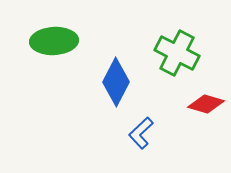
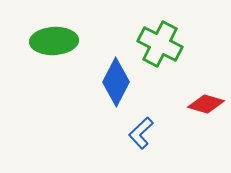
green cross: moved 17 px left, 9 px up
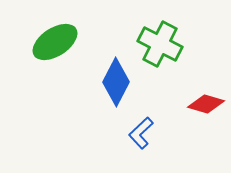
green ellipse: moved 1 px right, 1 px down; rotated 30 degrees counterclockwise
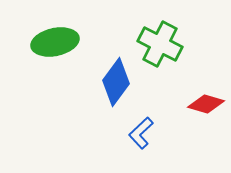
green ellipse: rotated 21 degrees clockwise
blue diamond: rotated 9 degrees clockwise
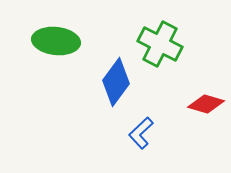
green ellipse: moved 1 px right, 1 px up; rotated 18 degrees clockwise
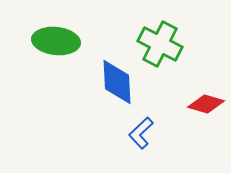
blue diamond: moved 1 px right; rotated 39 degrees counterclockwise
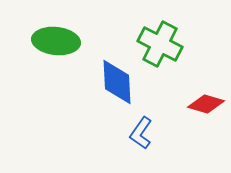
blue L-shape: rotated 12 degrees counterclockwise
